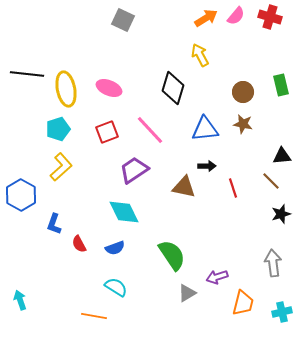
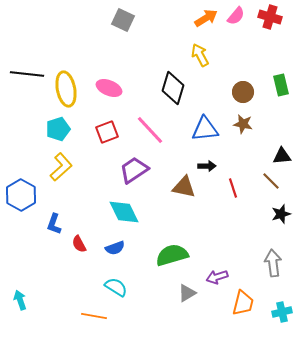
green semicircle: rotated 72 degrees counterclockwise
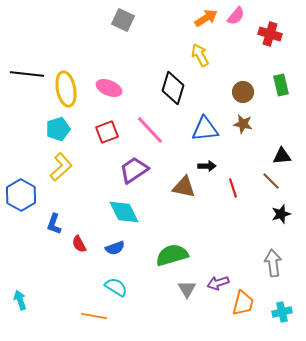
red cross: moved 17 px down
purple arrow: moved 1 px right, 6 px down
gray triangle: moved 4 px up; rotated 30 degrees counterclockwise
